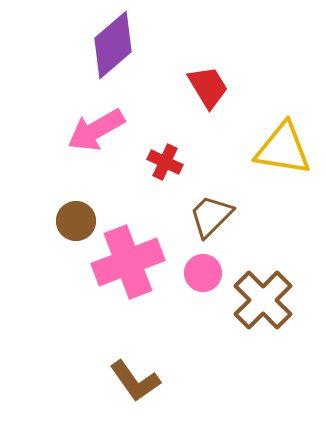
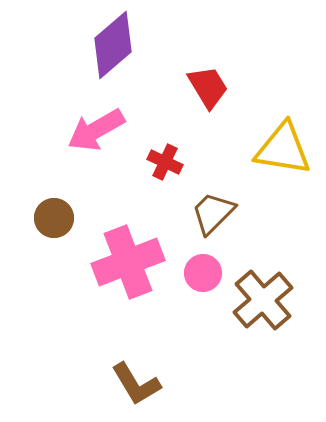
brown trapezoid: moved 2 px right, 3 px up
brown circle: moved 22 px left, 3 px up
brown cross: rotated 4 degrees clockwise
brown L-shape: moved 1 px right, 3 px down; rotated 4 degrees clockwise
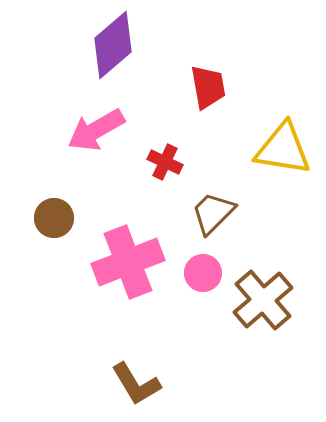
red trapezoid: rotated 21 degrees clockwise
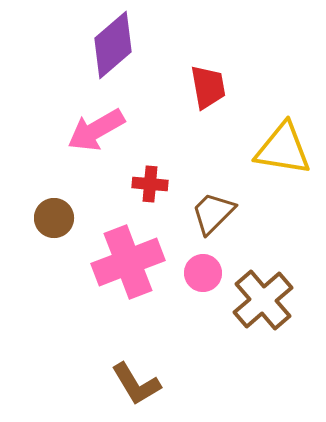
red cross: moved 15 px left, 22 px down; rotated 20 degrees counterclockwise
